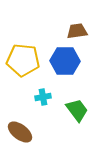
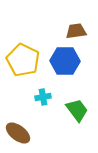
brown trapezoid: moved 1 px left
yellow pentagon: rotated 20 degrees clockwise
brown ellipse: moved 2 px left, 1 px down
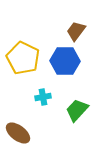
brown trapezoid: rotated 45 degrees counterclockwise
yellow pentagon: moved 2 px up
green trapezoid: rotated 100 degrees counterclockwise
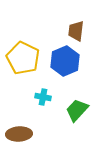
brown trapezoid: rotated 30 degrees counterclockwise
blue hexagon: rotated 24 degrees counterclockwise
cyan cross: rotated 21 degrees clockwise
brown ellipse: moved 1 px right, 1 px down; rotated 40 degrees counterclockwise
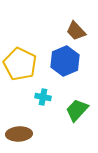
brown trapezoid: rotated 50 degrees counterclockwise
yellow pentagon: moved 3 px left, 6 px down
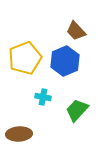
yellow pentagon: moved 5 px right, 6 px up; rotated 24 degrees clockwise
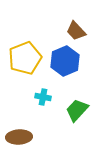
brown ellipse: moved 3 px down
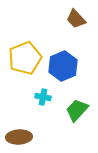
brown trapezoid: moved 12 px up
blue hexagon: moved 2 px left, 5 px down
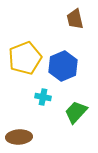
brown trapezoid: moved 1 px left; rotated 30 degrees clockwise
green trapezoid: moved 1 px left, 2 px down
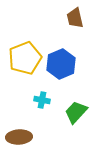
brown trapezoid: moved 1 px up
blue hexagon: moved 2 px left, 2 px up
cyan cross: moved 1 px left, 3 px down
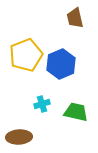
yellow pentagon: moved 1 px right, 3 px up
cyan cross: moved 4 px down; rotated 28 degrees counterclockwise
green trapezoid: rotated 60 degrees clockwise
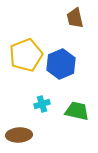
green trapezoid: moved 1 px right, 1 px up
brown ellipse: moved 2 px up
